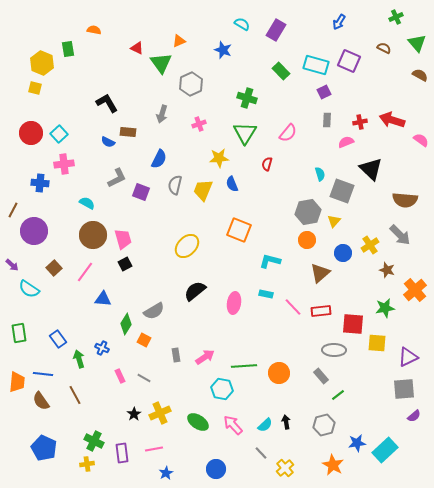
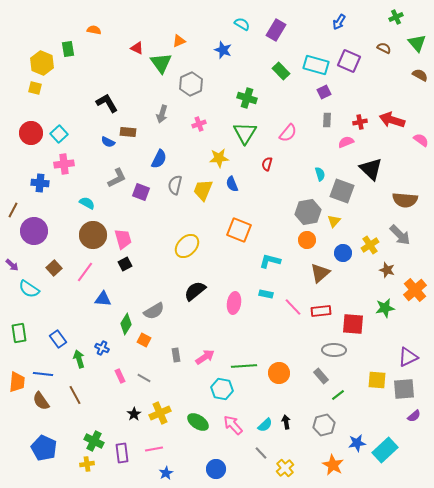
yellow square at (377, 343): moved 37 px down
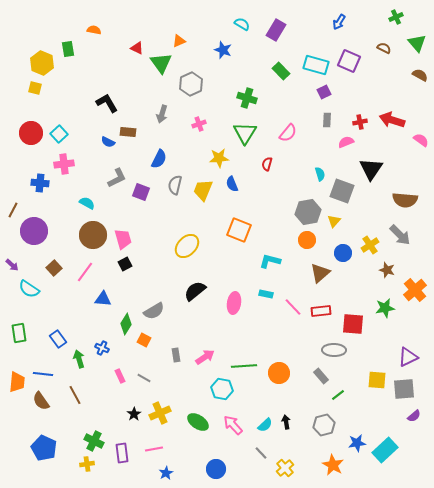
black triangle at (371, 169): rotated 20 degrees clockwise
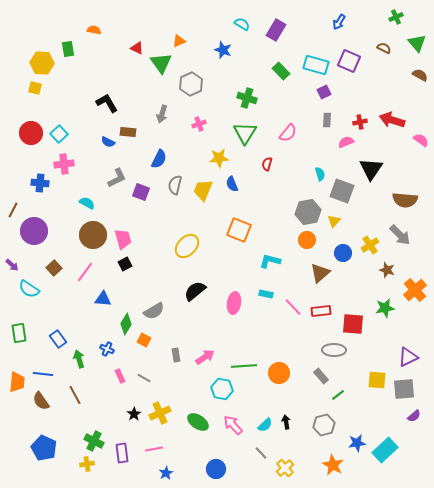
yellow hexagon at (42, 63): rotated 20 degrees counterclockwise
blue cross at (102, 348): moved 5 px right, 1 px down
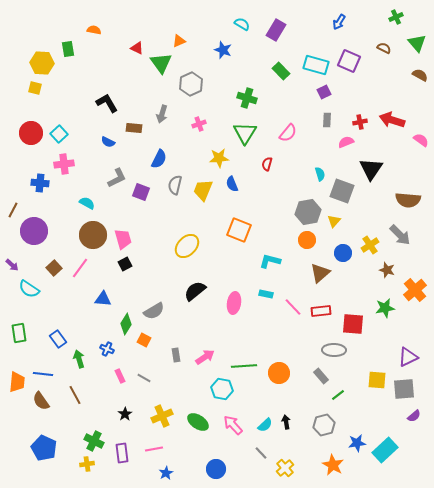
brown rectangle at (128, 132): moved 6 px right, 4 px up
brown semicircle at (405, 200): moved 3 px right
pink line at (85, 272): moved 5 px left, 4 px up
yellow cross at (160, 413): moved 2 px right, 3 px down
black star at (134, 414): moved 9 px left
